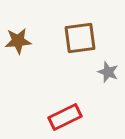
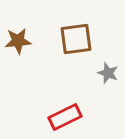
brown square: moved 4 px left, 1 px down
gray star: moved 1 px down
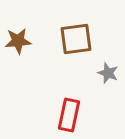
red rectangle: moved 4 px right, 2 px up; rotated 52 degrees counterclockwise
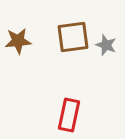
brown square: moved 3 px left, 2 px up
gray star: moved 2 px left, 28 px up
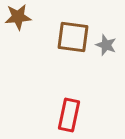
brown square: rotated 16 degrees clockwise
brown star: moved 24 px up
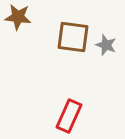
brown star: rotated 12 degrees clockwise
red rectangle: moved 1 px down; rotated 12 degrees clockwise
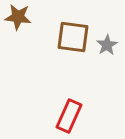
gray star: moved 1 px right; rotated 20 degrees clockwise
